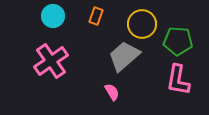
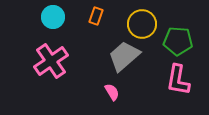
cyan circle: moved 1 px down
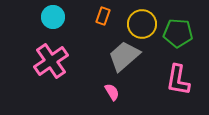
orange rectangle: moved 7 px right
green pentagon: moved 8 px up
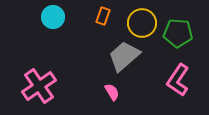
yellow circle: moved 1 px up
pink cross: moved 12 px left, 25 px down
pink L-shape: rotated 24 degrees clockwise
